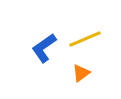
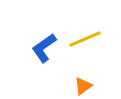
orange triangle: moved 2 px right, 13 px down
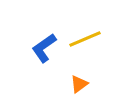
orange triangle: moved 4 px left, 2 px up
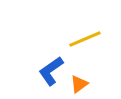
blue L-shape: moved 7 px right, 23 px down
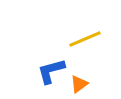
blue L-shape: rotated 20 degrees clockwise
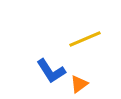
blue L-shape: rotated 108 degrees counterclockwise
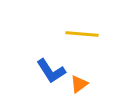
yellow line: moved 3 px left, 5 px up; rotated 28 degrees clockwise
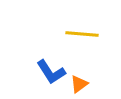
blue L-shape: moved 1 px down
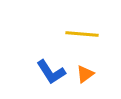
orange triangle: moved 6 px right, 10 px up
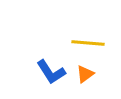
yellow line: moved 6 px right, 9 px down
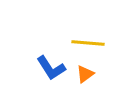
blue L-shape: moved 4 px up
